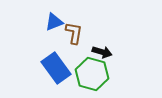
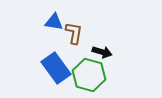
blue triangle: rotated 30 degrees clockwise
green hexagon: moved 3 px left, 1 px down
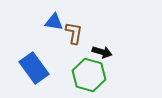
blue rectangle: moved 22 px left
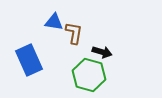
blue rectangle: moved 5 px left, 8 px up; rotated 12 degrees clockwise
